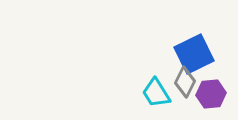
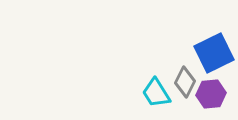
blue square: moved 20 px right, 1 px up
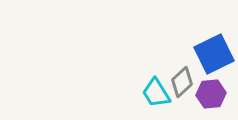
blue square: moved 1 px down
gray diamond: moved 3 px left; rotated 20 degrees clockwise
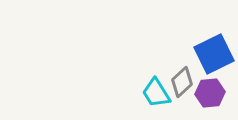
purple hexagon: moved 1 px left, 1 px up
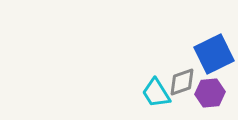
gray diamond: rotated 24 degrees clockwise
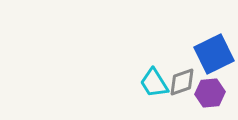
cyan trapezoid: moved 2 px left, 10 px up
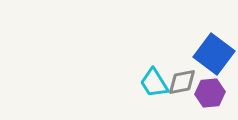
blue square: rotated 27 degrees counterclockwise
gray diamond: rotated 8 degrees clockwise
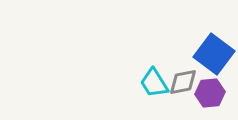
gray diamond: moved 1 px right
